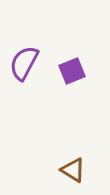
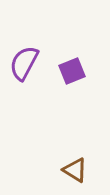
brown triangle: moved 2 px right
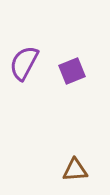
brown triangle: rotated 36 degrees counterclockwise
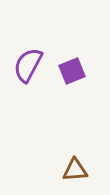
purple semicircle: moved 4 px right, 2 px down
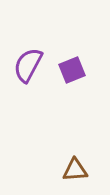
purple square: moved 1 px up
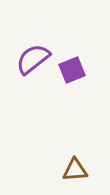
purple semicircle: moved 5 px right, 6 px up; rotated 24 degrees clockwise
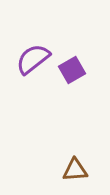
purple square: rotated 8 degrees counterclockwise
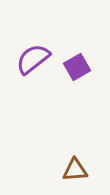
purple square: moved 5 px right, 3 px up
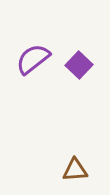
purple square: moved 2 px right, 2 px up; rotated 16 degrees counterclockwise
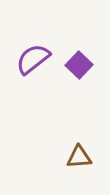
brown triangle: moved 4 px right, 13 px up
